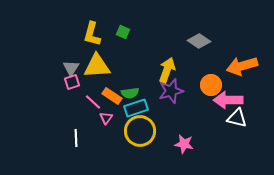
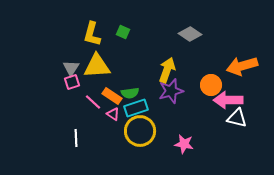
gray diamond: moved 9 px left, 7 px up
pink triangle: moved 7 px right, 4 px up; rotated 32 degrees counterclockwise
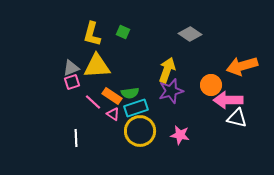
gray triangle: rotated 36 degrees clockwise
pink star: moved 4 px left, 9 px up
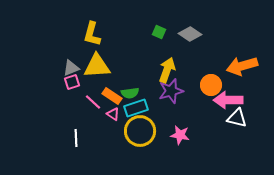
green square: moved 36 px right
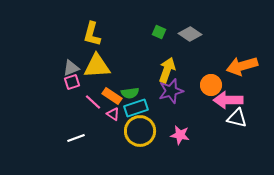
white line: rotated 72 degrees clockwise
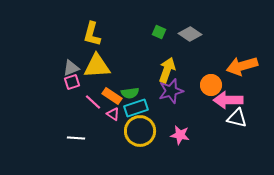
white line: rotated 24 degrees clockwise
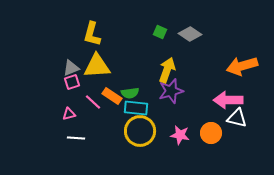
green square: moved 1 px right
orange circle: moved 48 px down
cyan rectangle: rotated 25 degrees clockwise
pink triangle: moved 44 px left; rotated 48 degrees counterclockwise
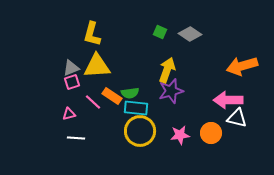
pink star: rotated 18 degrees counterclockwise
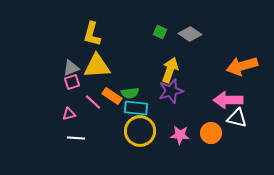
yellow arrow: moved 3 px right
pink star: rotated 12 degrees clockwise
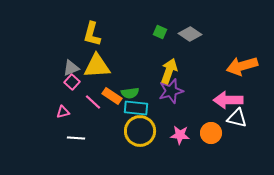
yellow arrow: moved 1 px left, 1 px down
pink square: rotated 28 degrees counterclockwise
pink triangle: moved 6 px left, 2 px up
